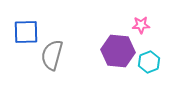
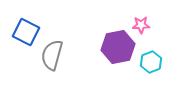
blue square: rotated 28 degrees clockwise
purple hexagon: moved 4 px up; rotated 16 degrees counterclockwise
cyan hexagon: moved 2 px right
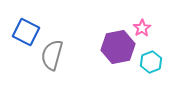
pink star: moved 1 px right, 3 px down; rotated 30 degrees counterclockwise
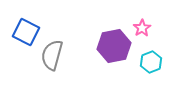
purple hexagon: moved 4 px left, 1 px up
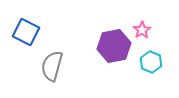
pink star: moved 2 px down
gray semicircle: moved 11 px down
cyan hexagon: rotated 15 degrees counterclockwise
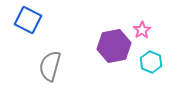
blue square: moved 2 px right, 12 px up
gray semicircle: moved 2 px left
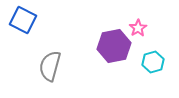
blue square: moved 5 px left
pink star: moved 4 px left, 2 px up
cyan hexagon: moved 2 px right; rotated 20 degrees clockwise
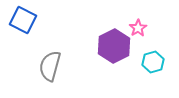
purple hexagon: rotated 16 degrees counterclockwise
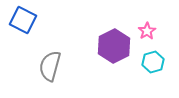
pink star: moved 9 px right, 3 px down
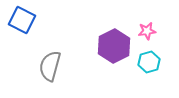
blue square: moved 1 px left
pink star: rotated 24 degrees clockwise
cyan hexagon: moved 4 px left
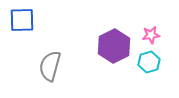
blue square: rotated 28 degrees counterclockwise
pink star: moved 4 px right, 4 px down
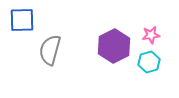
gray semicircle: moved 16 px up
